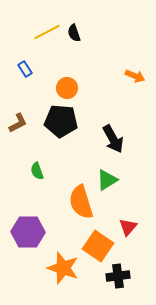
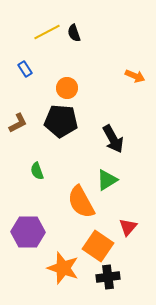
orange semicircle: rotated 12 degrees counterclockwise
black cross: moved 10 px left, 1 px down
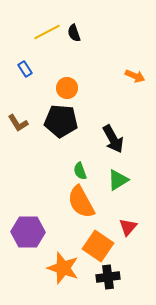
brown L-shape: rotated 85 degrees clockwise
green semicircle: moved 43 px right
green triangle: moved 11 px right
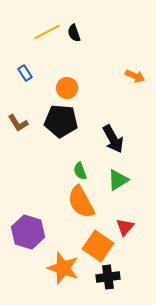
blue rectangle: moved 4 px down
red triangle: moved 3 px left
purple hexagon: rotated 16 degrees clockwise
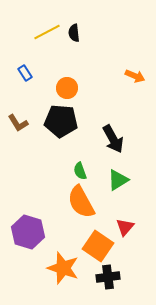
black semicircle: rotated 12 degrees clockwise
